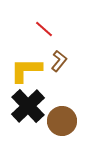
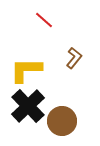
red line: moved 9 px up
brown L-shape: moved 15 px right, 3 px up
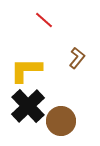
brown L-shape: moved 3 px right
brown circle: moved 1 px left
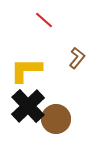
brown circle: moved 5 px left, 2 px up
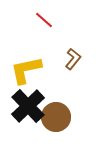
brown L-shape: moved 4 px left, 1 px down
yellow L-shape: rotated 12 degrees counterclockwise
brown circle: moved 2 px up
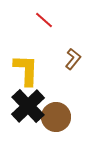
yellow L-shape: rotated 104 degrees clockwise
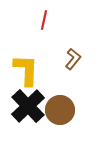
red line: rotated 60 degrees clockwise
brown circle: moved 4 px right, 7 px up
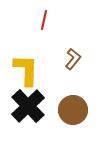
brown circle: moved 13 px right
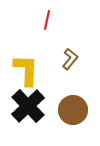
red line: moved 3 px right
brown L-shape: moved 3 px left
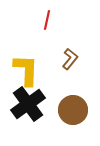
black cross: moved 2 px up; rotated 8 degrees clockwise
